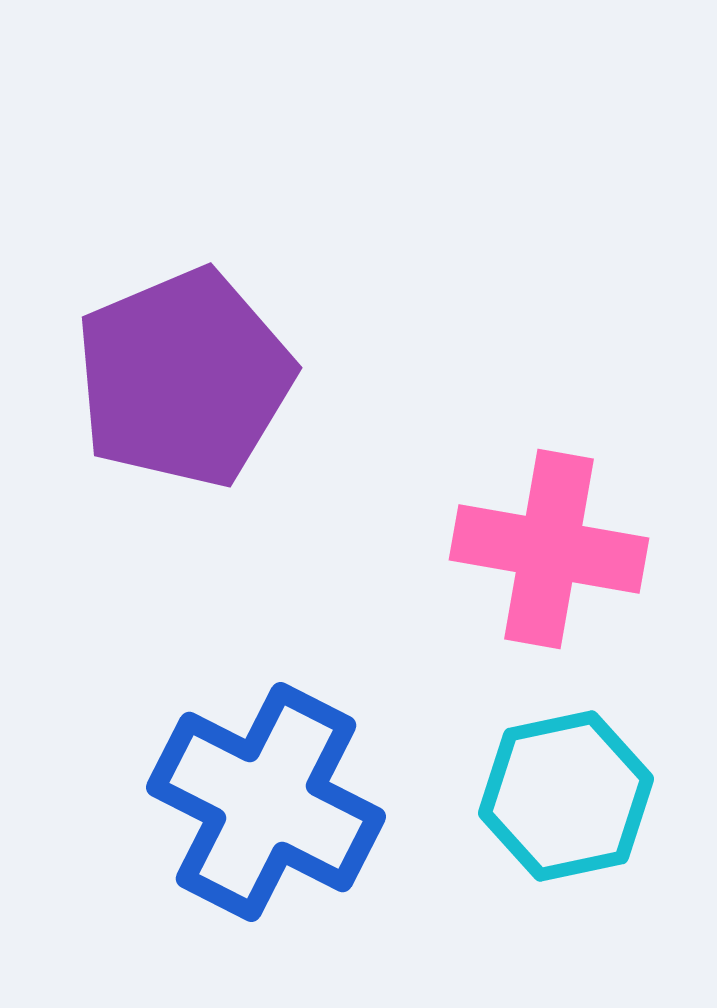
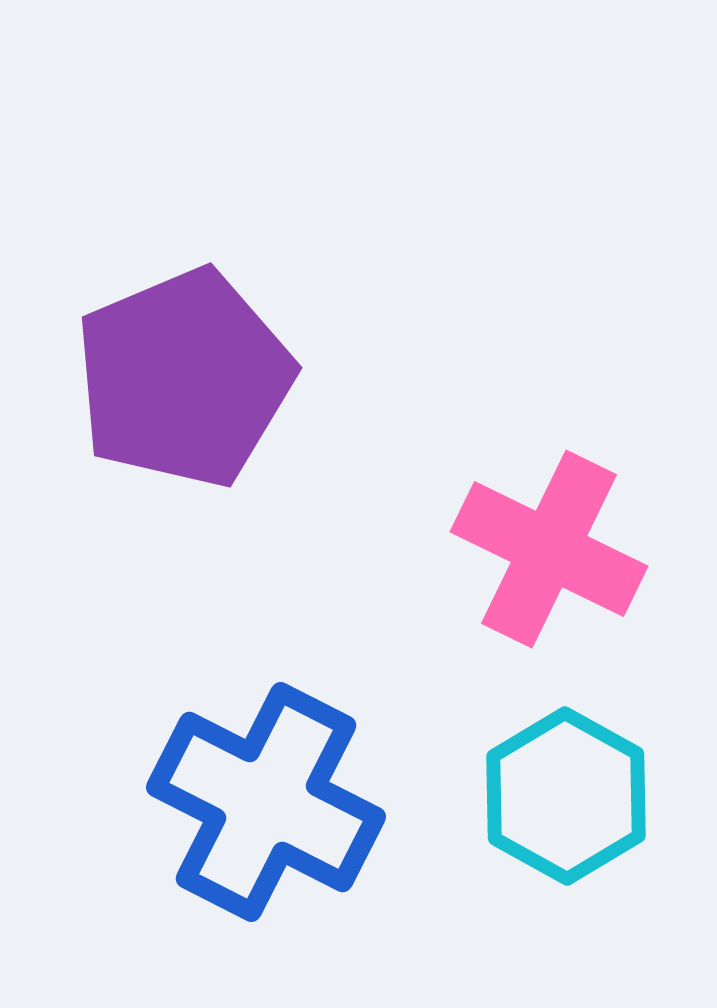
pink cross: rotated 16 degrees clockwise
cyan hexagon: rotated 19 degrees counterclockwise
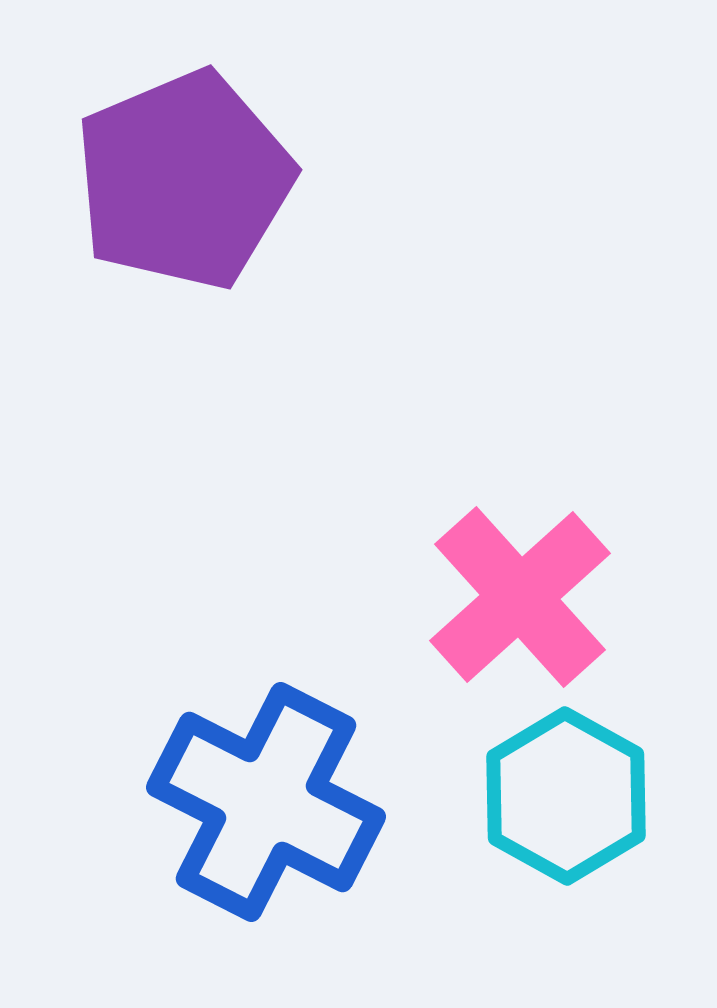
purple pentagon: moved 198 px up
pink cross: moved 29 px left, 48 px down; rotated 22 degrees clockwise
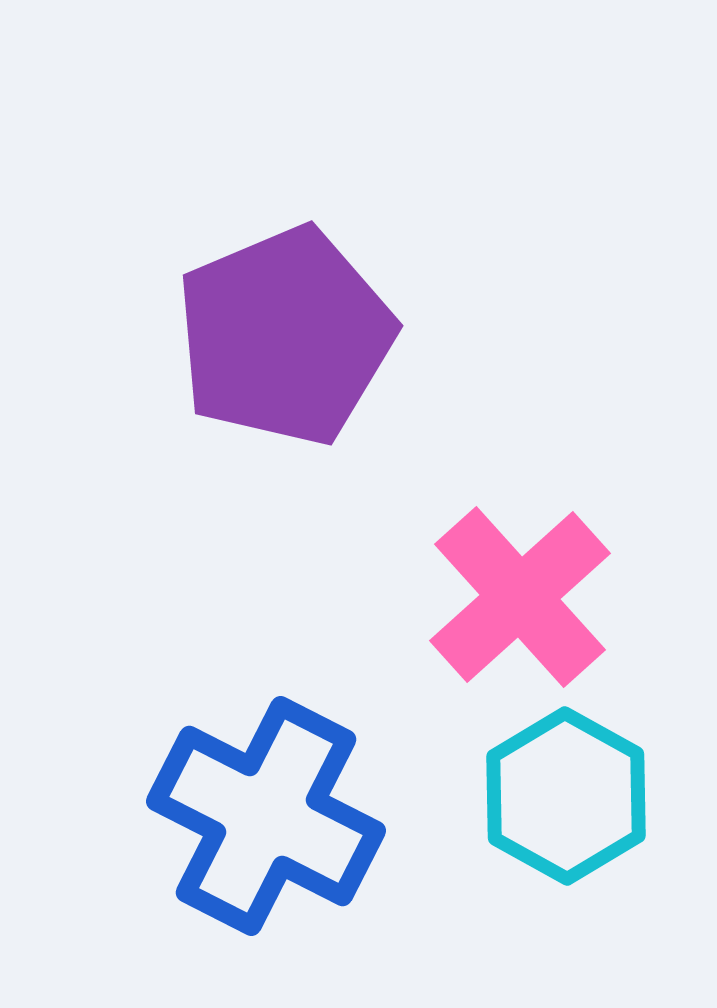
purple pentagon: moved 101 px right, 156 px down
blue cross: moved 14 px down
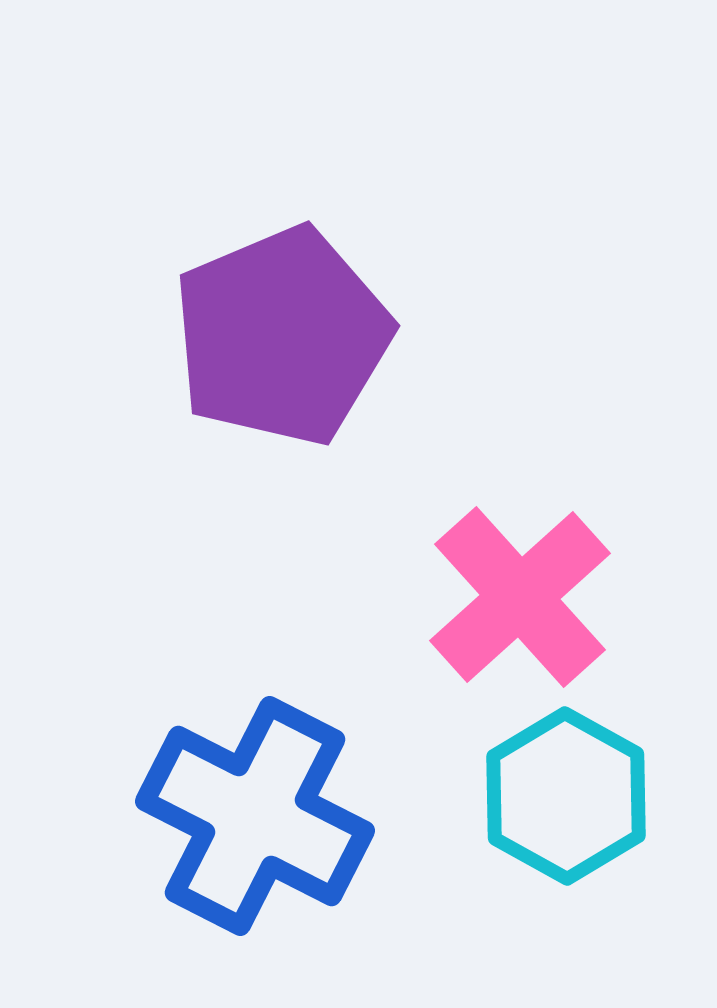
purple pentagon: moved 3 px left
blue cross: moved 11 px left
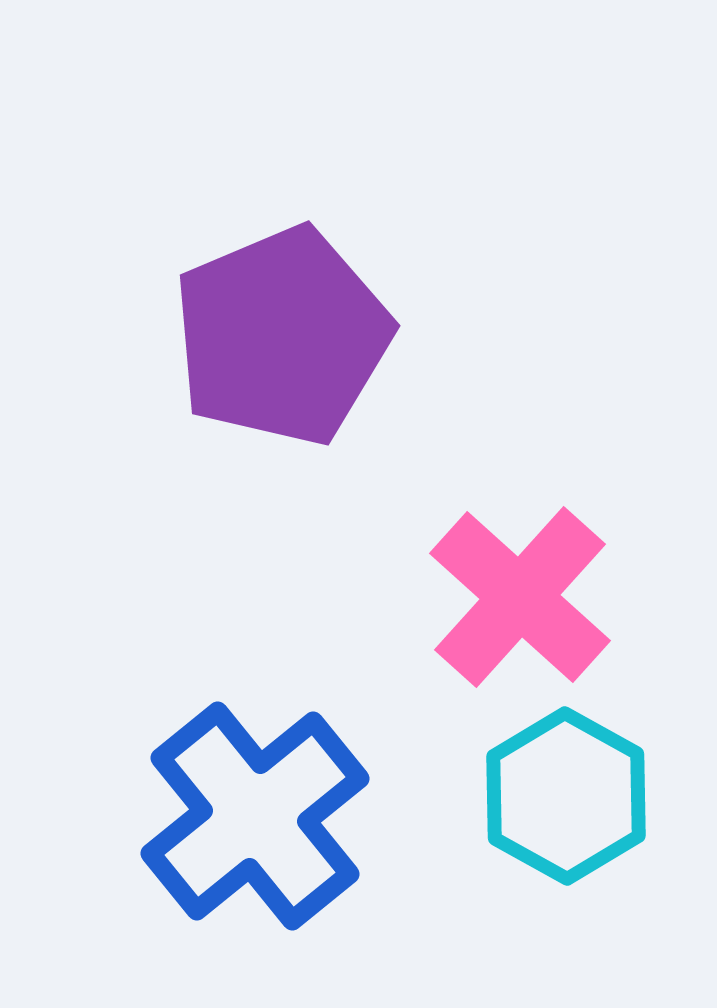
pink cross: rotated 6 degrees counterclockwise
blue cross: rotated 24 degrees clockwise
